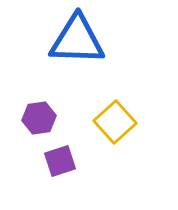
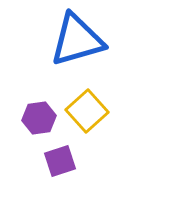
blue triangle: rotated 18 degrees counterclockwise
yellow square: moved 28 px left, 11 px up
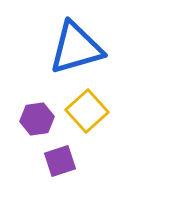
blue triangle: moved 1 px left, 8 px down
purple hexagon: moved 2 px left, 1 px down
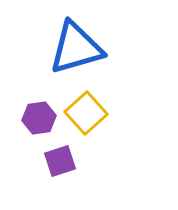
yellow square: moved 1 px left, 2 px down
purple hexagon: moved 2 px right, 1 px up
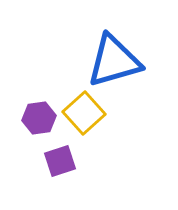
blue triangle: moved 38 px right, 13 px down
yellow square: moved 2 px left
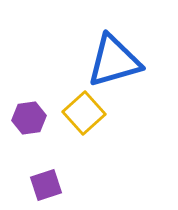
purple hexagon: moved 10 px left
purple square: moved 14 px left, 24 px down
